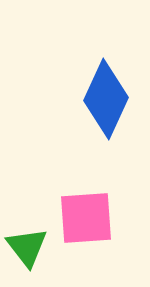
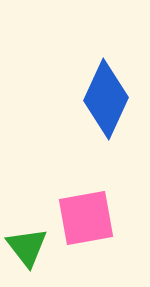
pink square: rotated 6 degrees counterclockwise
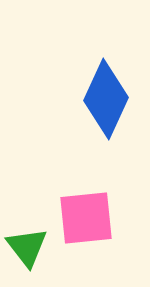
pink square: rotated 4 degrees clockwise
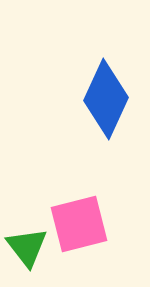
pink square: moved 7 px left, 6 px down; rotated 8 degrees counterclockwise
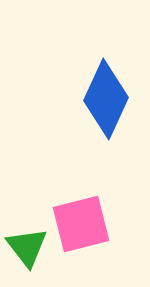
pink square: moved 2 px right
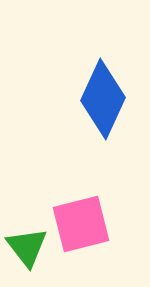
blue diamond: moved 3 px left
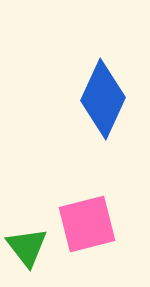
pink square: moved 6 px right
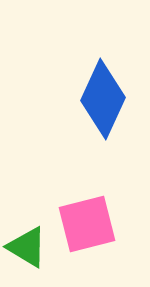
green triangle: rotated 21 degrees counterclockwise
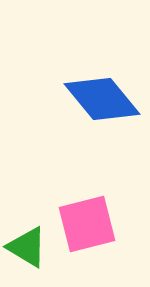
blue diamond: moved 1 px left; rotated 64 degrees counterclockwise
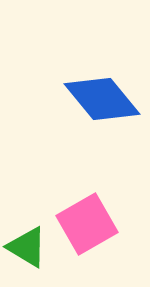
pink square: rotated 16 degrees counterclockwise
